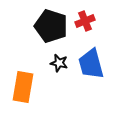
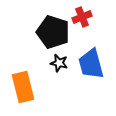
red cross: moved 3 px left, 4 px up
black pentagon: moved 2 px right, 6 px down
orange rectangle: rotated 24 degrees counterclockwise
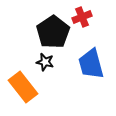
black pentagon: rotated 20 degrees clockwise
black star: moved 14 px left, 1 px up
orange rectangle: rotated 24 degrees counterclockwise
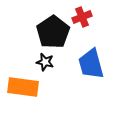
orange rectangle: rotated 44 degrees counterclockwise
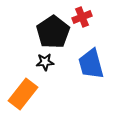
black star: rotated 18 degrees counterclockwise
orange rectangle: moved 7 px down; rotated 60 degrees counterclockwise
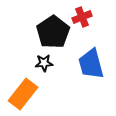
black star: moved 1 px left, 1 px down
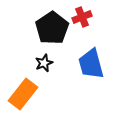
black pentagon: moved 1 px left, 4 px up
black star: rotated 18 degrees counterclockwise
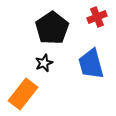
red cross: moved 15 px right
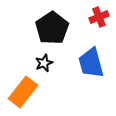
red cross: moved 2 px right
blue trapezoid: moved 1 px up
orange rectangle: moved 2 px up
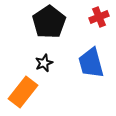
black pentagon: moved 3 px left, 6 px up
